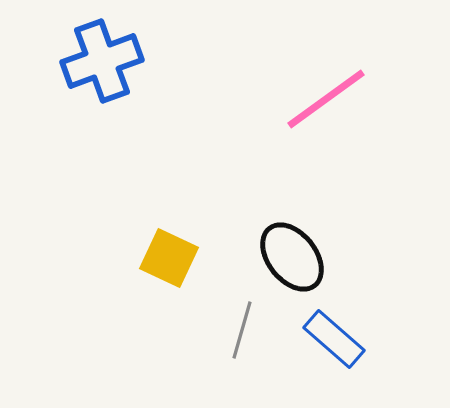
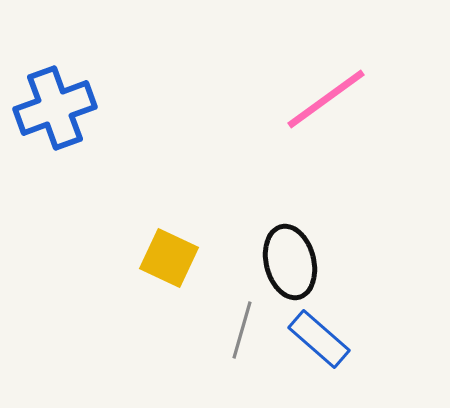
blue cross: moved 47 px left, 47 px down
black ellipse: moved 2 px left, 5 px down; rotated 24 degrees clockwise
blue rectangle: moved 15 px left
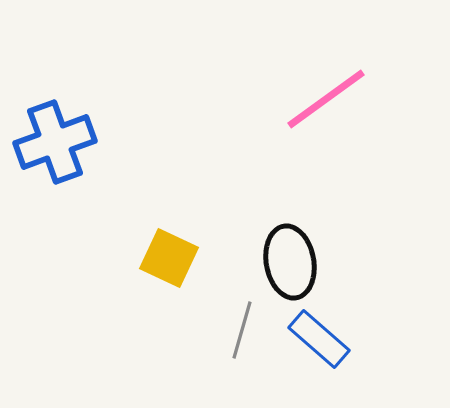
blue cross: moved 34 px down
black ellipse: rotated 4 degrees clockwise
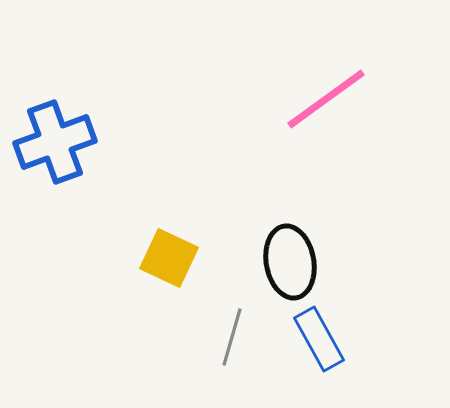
gray line: moved 10 px left, 7 px down
blue rectangle: rotated 20 degrees clockwise
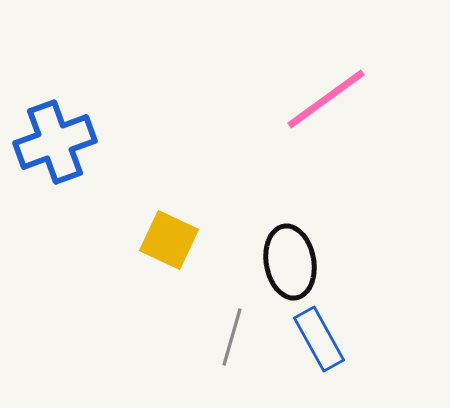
yellow square: moved 18 px up
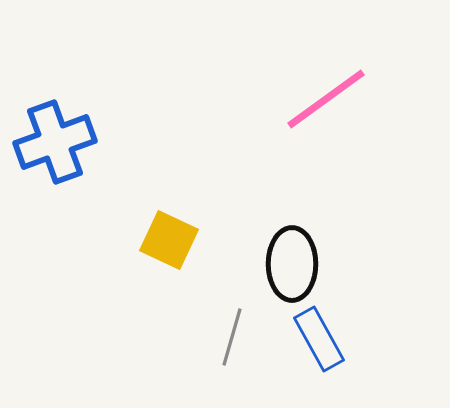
black ellipse: moved 2 px right, 2 px down; rotated 10 degrees clockwise
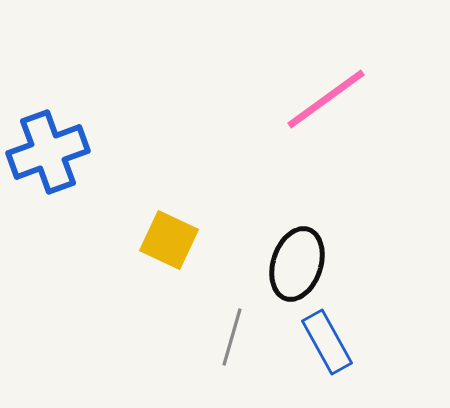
blue cross: moved 7 px left, 10 px down
black ellipse: moved 5 px right; rotated 18 degrees clockwise
blue rectangle: moved 8 px right, 3 px down
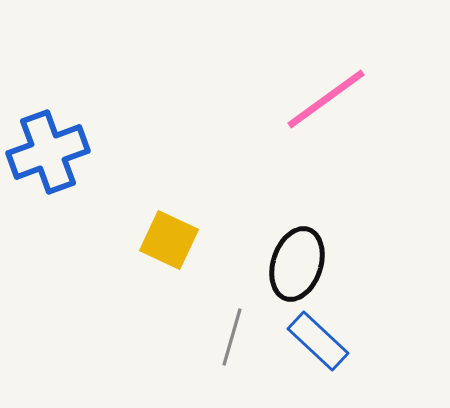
blue rectangle: moved 9 px left, 1 px up; rotated 18 degrees counterclockwise
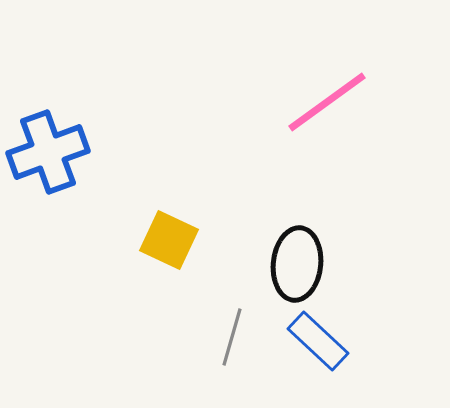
pink line: moved 1 px right, 3 px down
black ellipse: rotated 12 degrees counterclockwise
